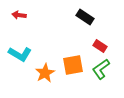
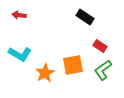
green L-shape: moved 2 px right, 1 px down
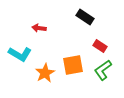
red arrow: moved 20 px right, 13 px down
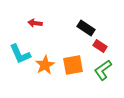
black rectangle: moved 1 px right, 11 px down
red arrow: moved 4 px left, 5 px up
cyan L-shape: rotated 35 degrees clockwise
orange star: moved 8 px up
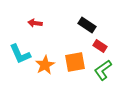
black rectangle: moved 1 px right, 3 px up
orange square: moved 2 px right, 3 px up
